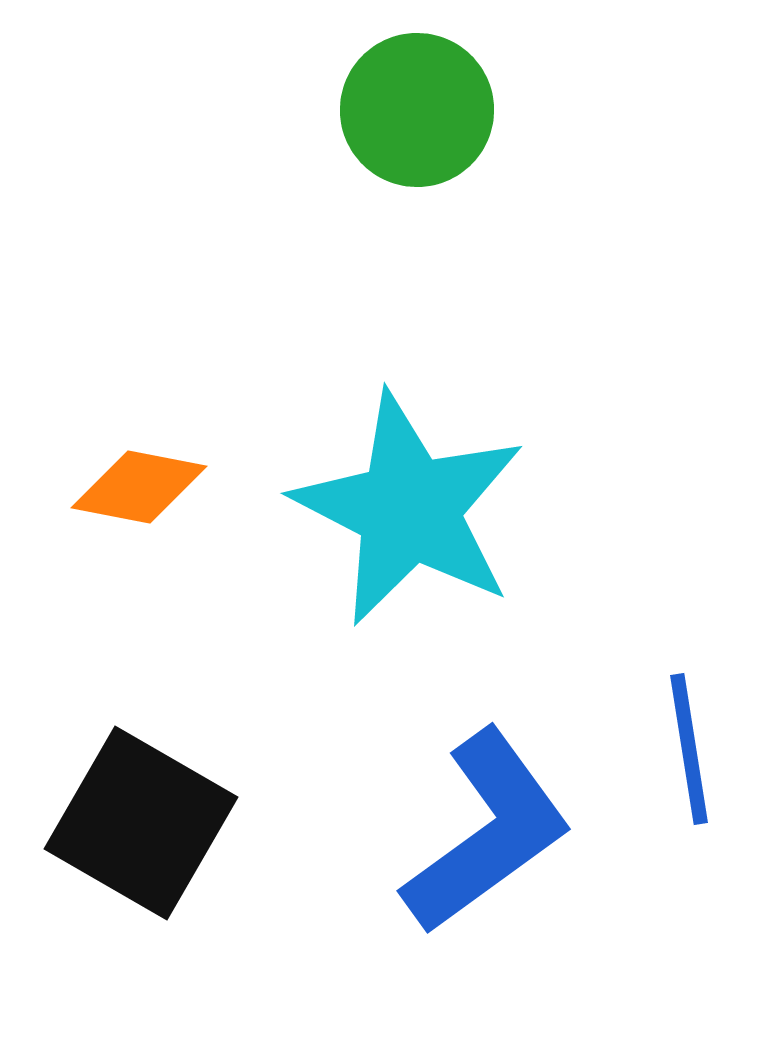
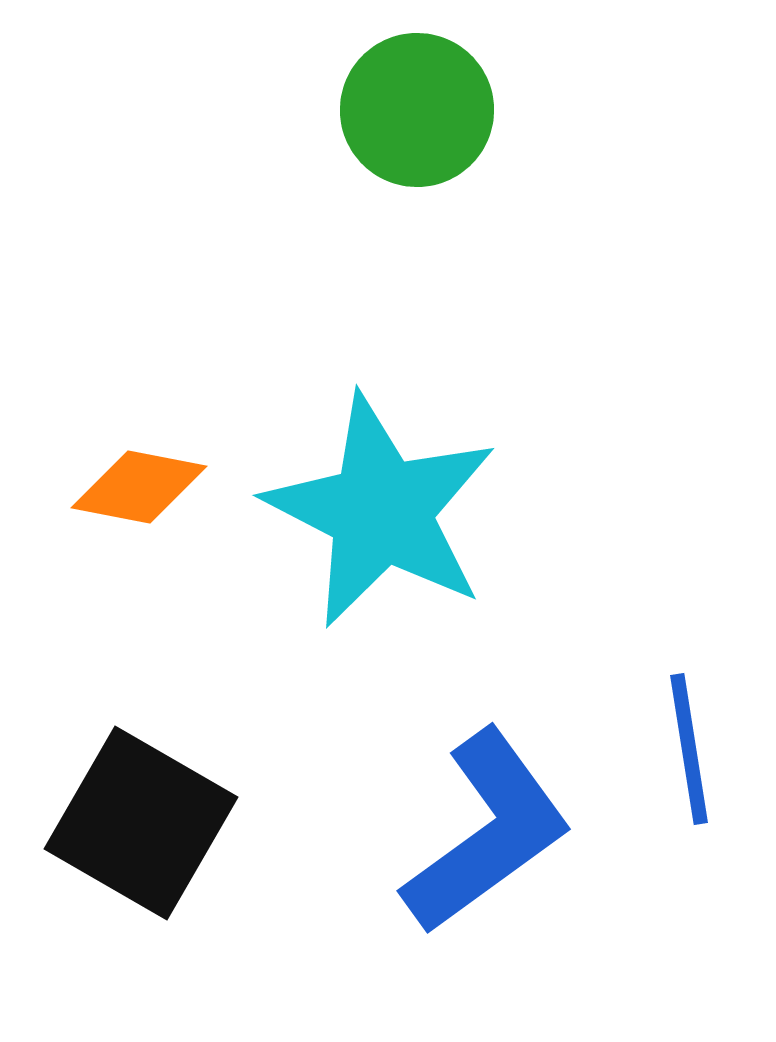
cyan star: moved 28 px left, 2 px down
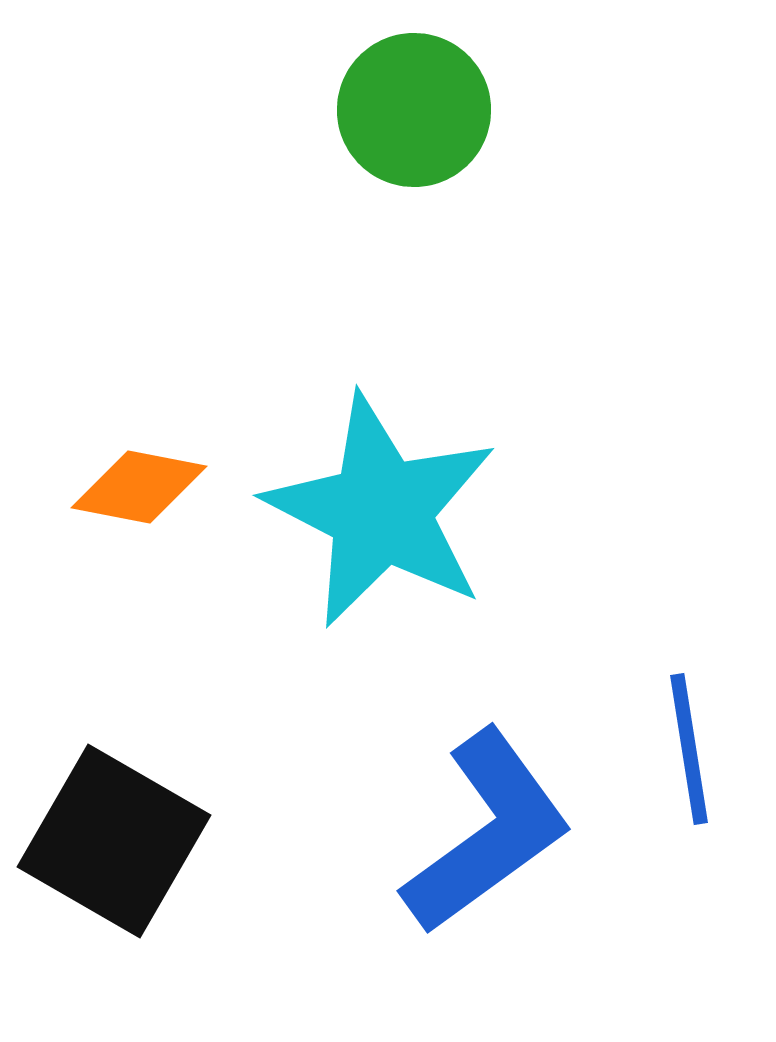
green circle: moved 3 px left
black square: moved 27 px left, 18 px down
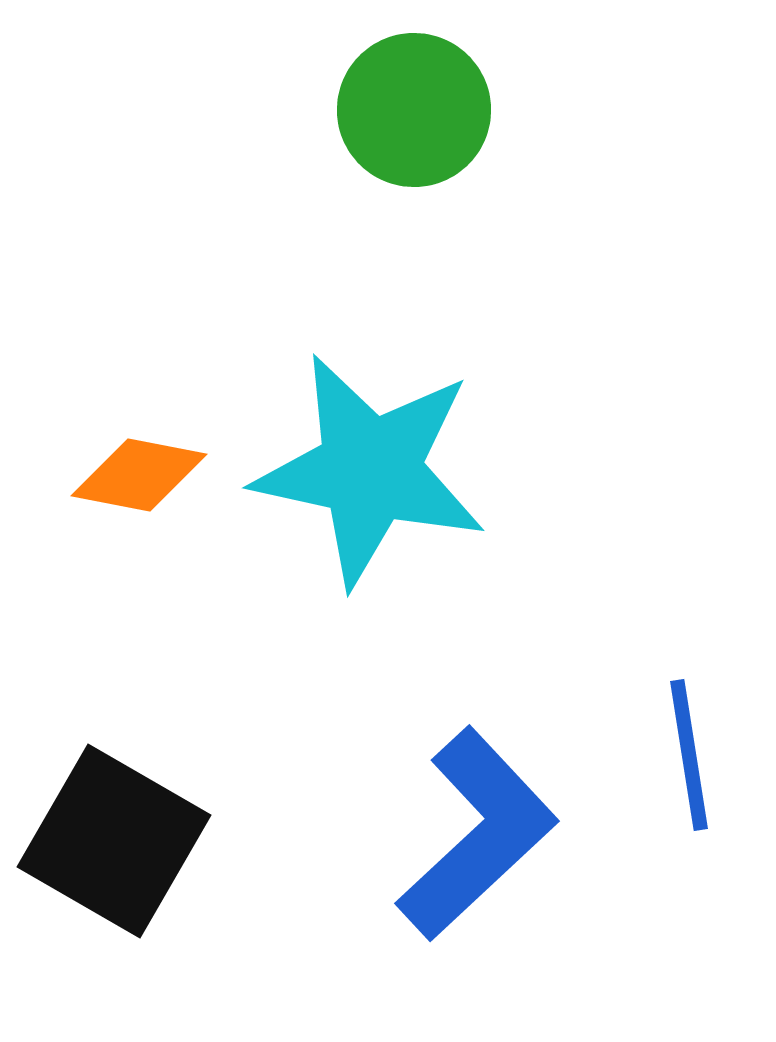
orange diamond: moved 12 px up
cyan star: moved 11 px left, 41 px up; rotated 15 degrees counterclockwise
blue line: moved 6 px down
blue L-shape: moved 10 px left, 2 px down; rotated 7 degrees counterclockwise
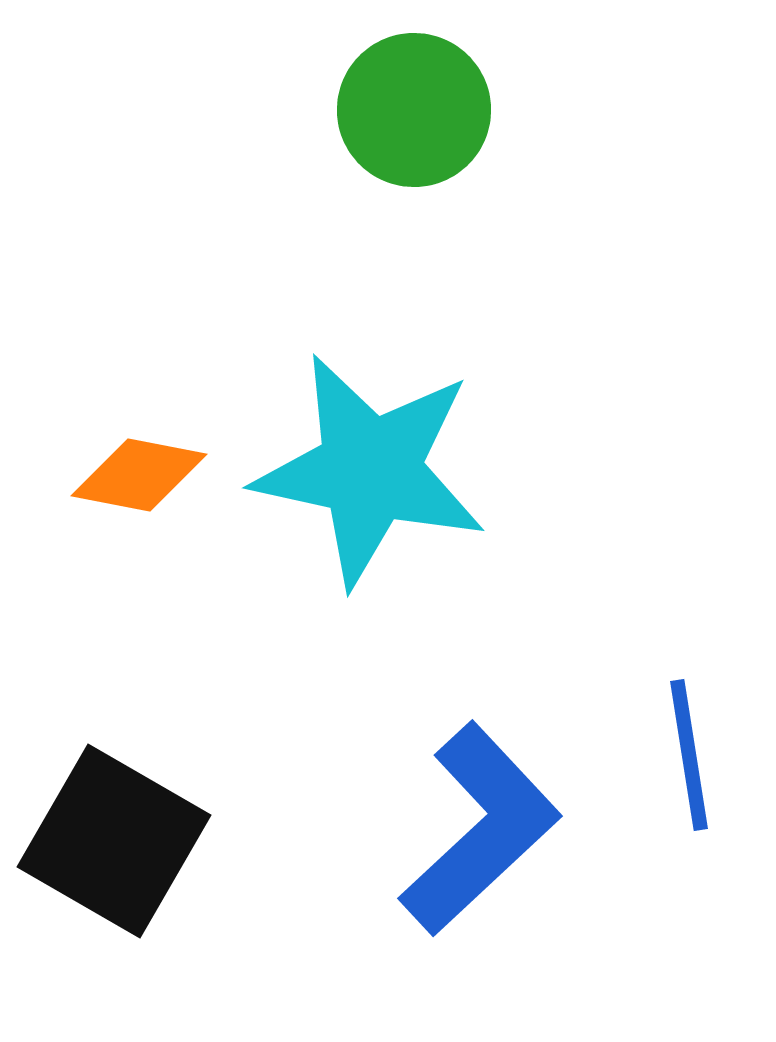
blue L-shape: moved 3 px right, 5 px up
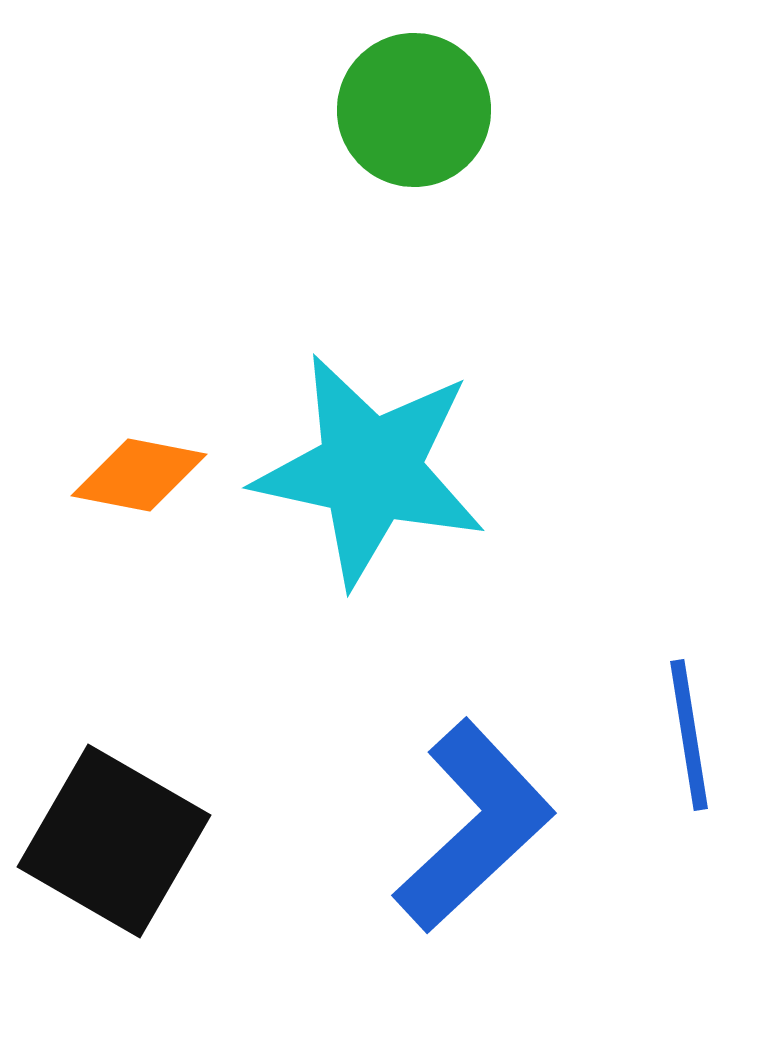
blue line: moved 20 px up
blue L-shape: moved 6 px left, 3 px up
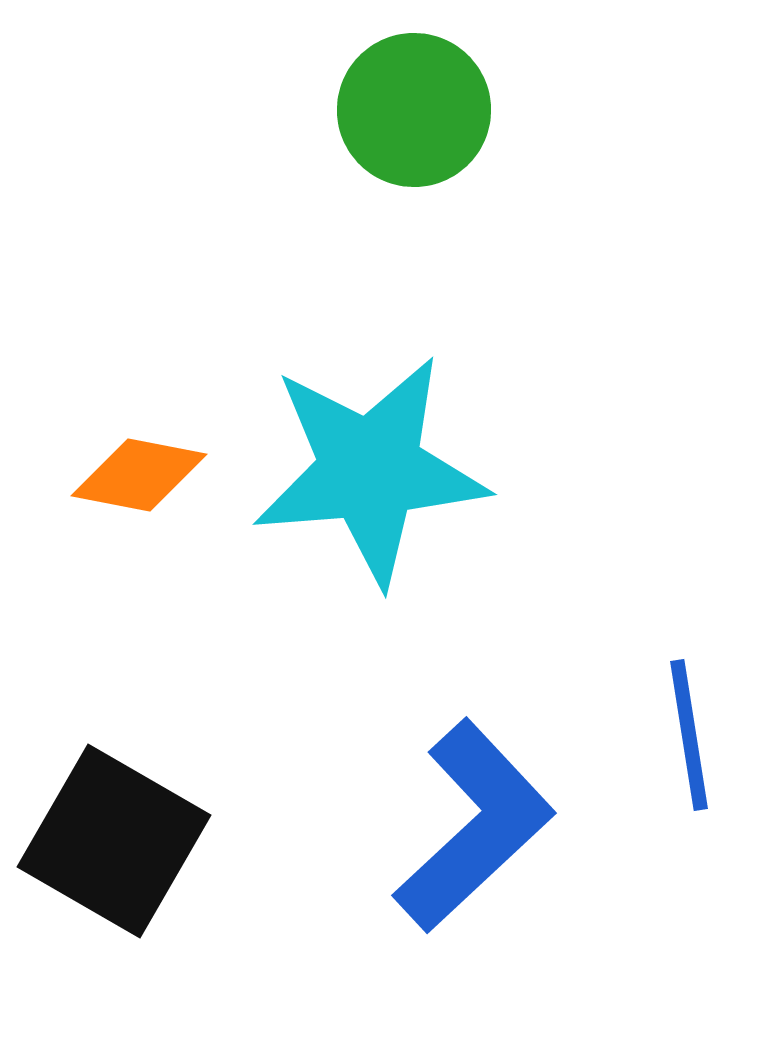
cyan star: rotated 17 degrees counterclockwise
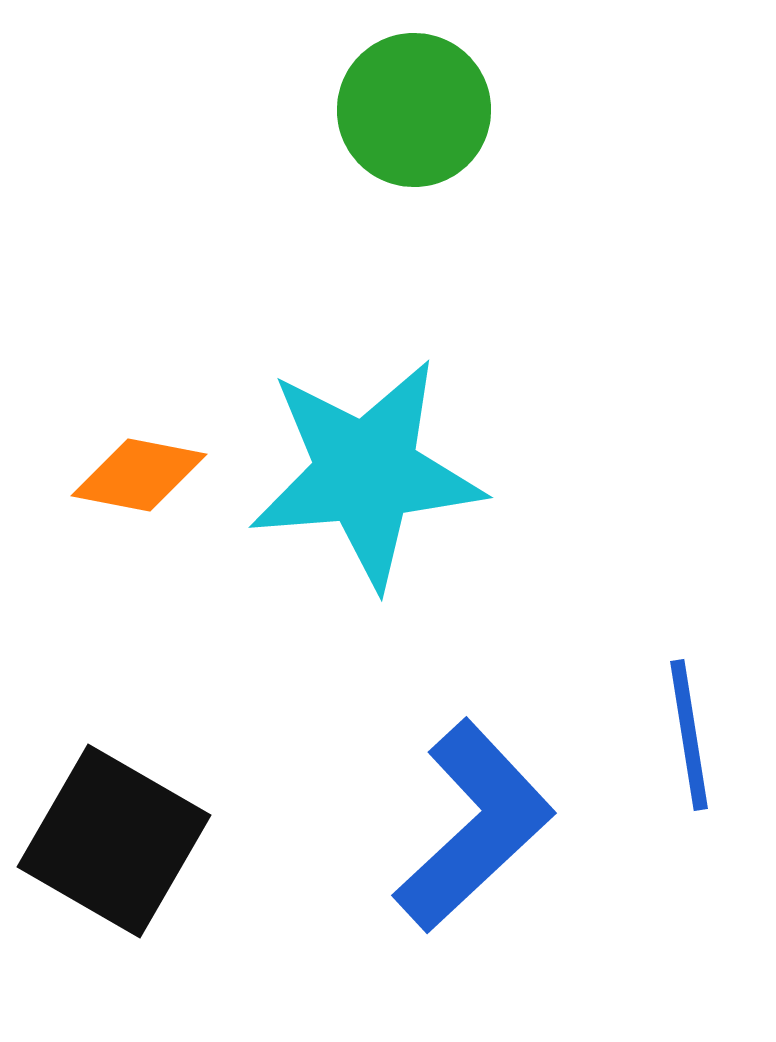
cyan star: moved 4 px left, 3 px down
